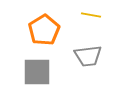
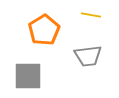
gray square: moved 9 px left, 4 px down
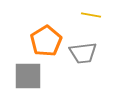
orange pentagon: moved 2 px right, 11 px down
gray trapezoid: moved 5 px left, 3 px up
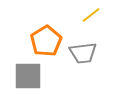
yellow line: rotated 48 degrees counterclockwise
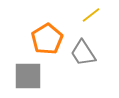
orange pentagon: moved 1 px right, 2 px up
gray trapezoid: rotated 64 degrees clockwise
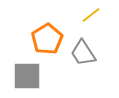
gray square: moved 1 px left
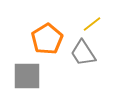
yellow line: moved 1 px right, 9 px down
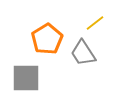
yellow line: moved 3 px right, 1 px up
gray square: moved 1 px left, 2 px down
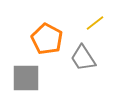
orange pentagon: rotated 12 degrees counterclockwise
gray trapezoid: moved 5 px down
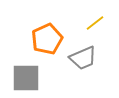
orange pentagon: rotated 20 degrees clockwise
gray trapezoid: rotated 80 degrees counterclockwise
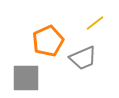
orange pentagon: moved 1 px right, 2 px down
